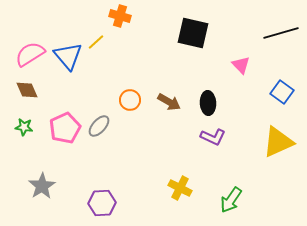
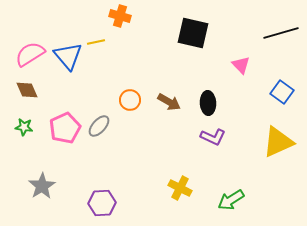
yellow line: rotated 30 degrees clockwise
green arrow: rotated 24 degrees clockwise
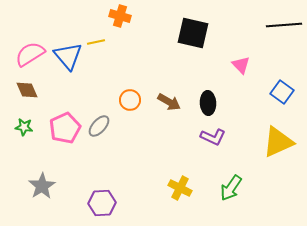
black line: moved 3 px right, 8 px up; rotated 12 degrees clockwise
green arrow: moved 12 px up; rotated 24 degrees counterclockwise
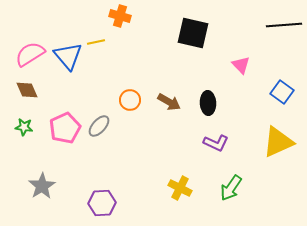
purple L-shape: moved 3 px right, 6 px down
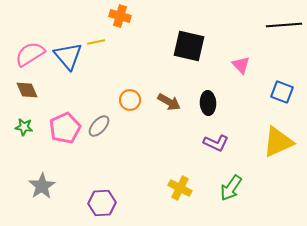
black square: moved 4 px left, 13 px down
blue square: rotated 15 degrees counterclockwise
